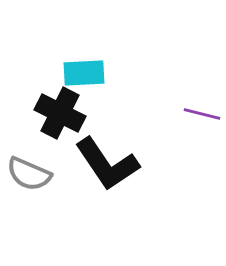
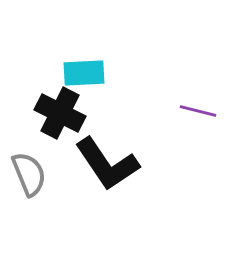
purple line: moved 4 px left, 3 px up
gray semicircle: rotated 135 degrees counterclockwise
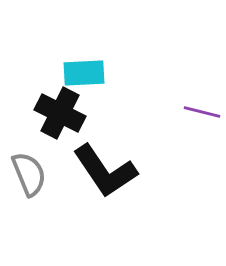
purple line: moved 4 px right, 1 px down
black L-shape: moved 2 px left, 7 px down
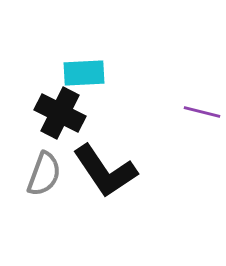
gray semicircle: moved 15 px right; rotated 42 degrees clockwise
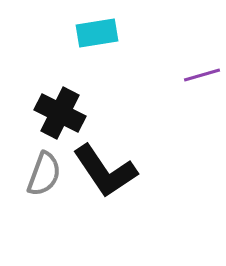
cyan rectangle: moved 13 px right, 40 px up; rotated 6 degrees counterclockwise
purple line: moved 37 px up; rotated 30 degrees counterclockwise
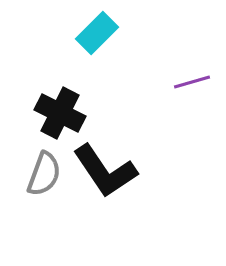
cyan rectangle: rotated 36 degrees counterclockwise
purple line: moved 10 px left, 7 px down
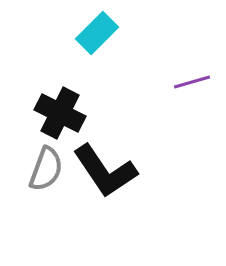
gray semicircle: moved 2 px right, 5 px up
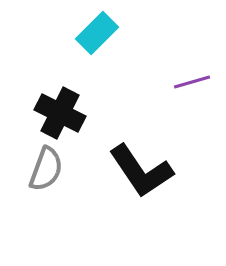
black L-shape: moved 36 px right
